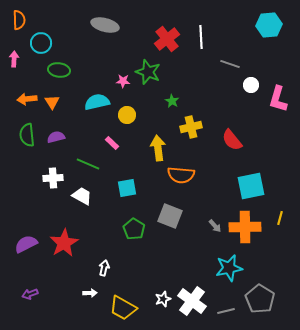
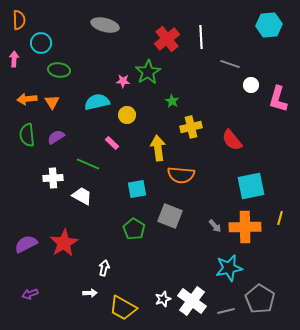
green star at (148, 72): rotated 20 degrees clockwise
purple semicircle at (56, 137): rotated 18 degrees counterclockwise
cyan square at (127, 188): moved 10 px right, 1 px down
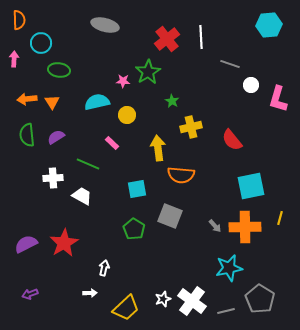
yellow trapezoid at (123, 308): moved 3 px right; rotated 72 degrees counterclockwise
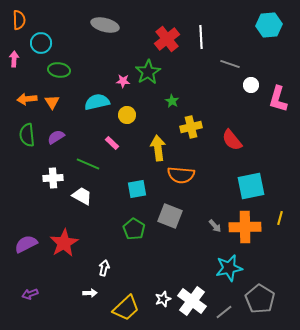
gray line at (226, 311): moved 2 px left, 1 px down; rotated 24 degrees counterclockwise
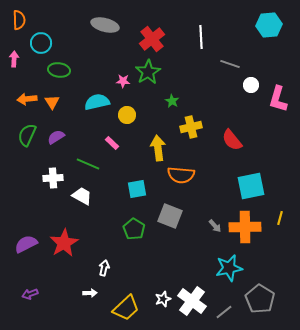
red cross at (167, 39): moved 15 px left
green semicircle at (27, 135): rotated 30 degrees clockwise
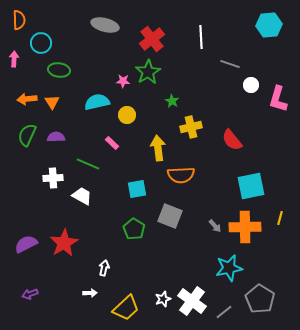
purple semicircle at (56, 137): rotated 30 degrees clockwise
orange semicircle at (181, 175): rotated 8 degrees counterclockwise
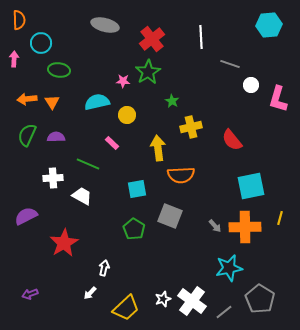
purple semicircle at (26, 244): moved 28 px up
white arrow at (90, 293): rotated 136 degrees clockwise
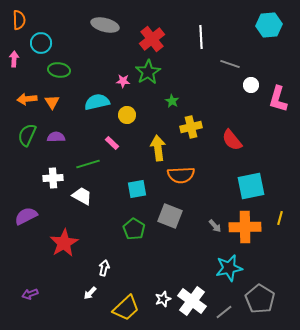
green line at (88, 164): rotated 40 degrees counterclockwise
